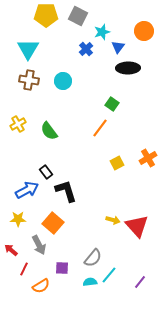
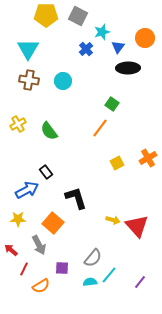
orange circle: moved 1 px right, 7 px down
black L-shape: moved 10 px right, 7 px down
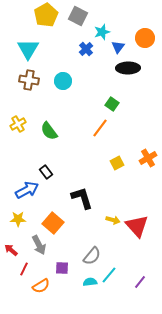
yellow pentagon: rotated 30 degrees counterclockwise
black L-shape: moved 6 px right
gray semicircle: moved 1 px left, 2 px up
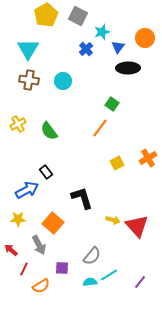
cyan line: rotated 18 degrees clockwise
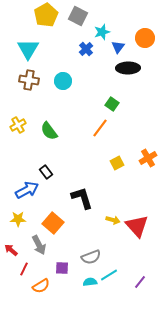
yellow cross: moved 1 px down
gray semicircle: moved 1 px left, 1 px down; rotated 30 degrees clockwise
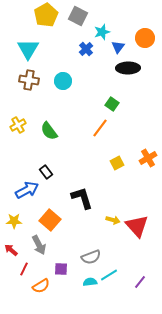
yellow star: moved 4 px left, 2 px down
orange square: moved 3 px left, 3 px up
purple square: moved 1 px left, 1 px down
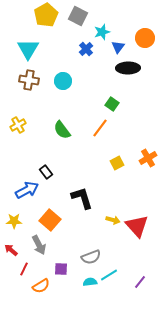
green semicircle: moved 13 px right, 1 px up
